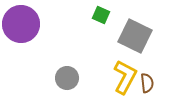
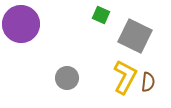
brown semicircle: moved 1 px right, 1 px up; rotated 12 degrees clockwise
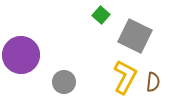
green square: rotated 18 degrees clockwise
purple circle: moved 31 px down
gray circle: moved 3 px left, 4 px down
brown semicircle: moved 5 px right
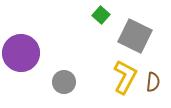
purple circle: moved 2 px up
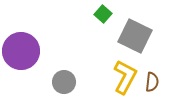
green square: moved 2 px right, 1 px up
purple circle: moved 2 px up
brown semicircle: moved 1 px left
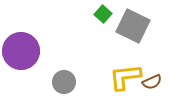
gray square: moved 2 px left, 10 px up
yellow L-shape: rotated 124 degrees counterclockwise
brown semicircle: rotated 60 degrees clockwise
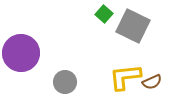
green square: moved 1 px right
purple circle: moved 2 px down
gray circle: moved 1 px right
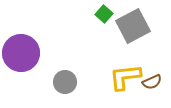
gray square: rotated 36 degrees clockwise
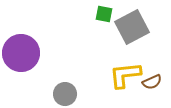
green square: rotated 30 degrees counterclockwise
gray square: moved 1 px left, 1 px down
yellow L-shape: moved 2 px up
gray circle: moved 12 px down
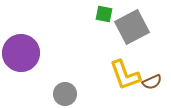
yellow L-shape: rotated 104 degrees counterclockwise
